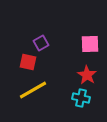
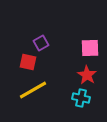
pink square: moved 4 px down
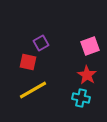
pink square: moved 2 px up; rotated 18 degrees counterclockwise
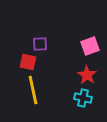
purple square: moved 1 px left, 1 px down; rotated 28 degrees clockwise
yellow line: rotated 72 degrees counterclockwise
cyan cross: moved 2 px right
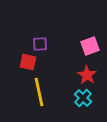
yellow line: moved 6 px right, 2 px down
cyan cross: rotated 30 degrees clockwise
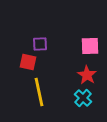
pink square: rotated 18 degrees clockwise
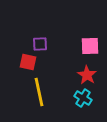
cyan cross: rotated 12 degrees counterclockwise
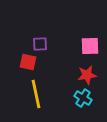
red star: rotated 30 degrees clockwise
yellow line: moved 3 px left, 2 px down
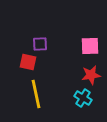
red star: moved 4 px right
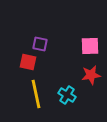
purple square: rotated 14 degrees clockwise
cyan cross: moved 16 px left, 3 px up
